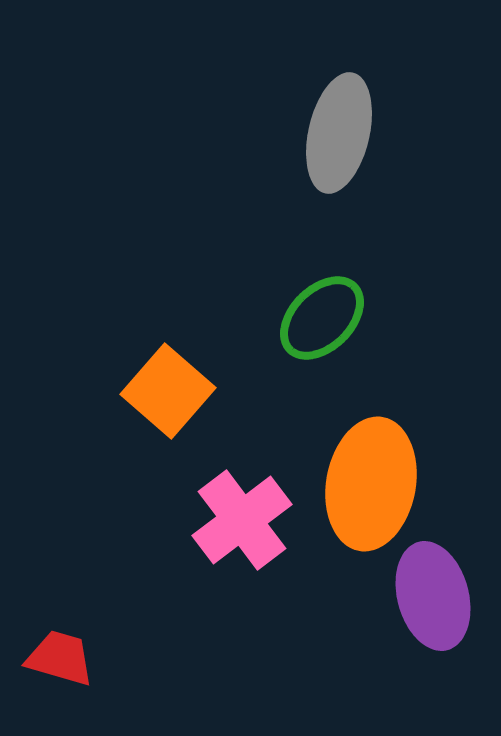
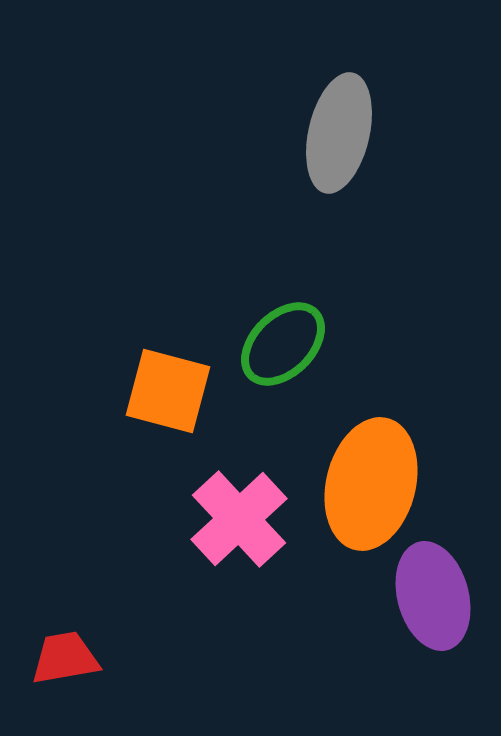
green ellipse: moved 39 px left, 26 px down
orange square: rotated 26 degrees counterclockwise
orange ellipse: rotated 4 degrees clockwise
pink cross: moved 3 px left, 1 px up; rotated 6 degrees counterclockwise
red trapezoid: moved 5 px right; rotated 26 degrees counterclockwise
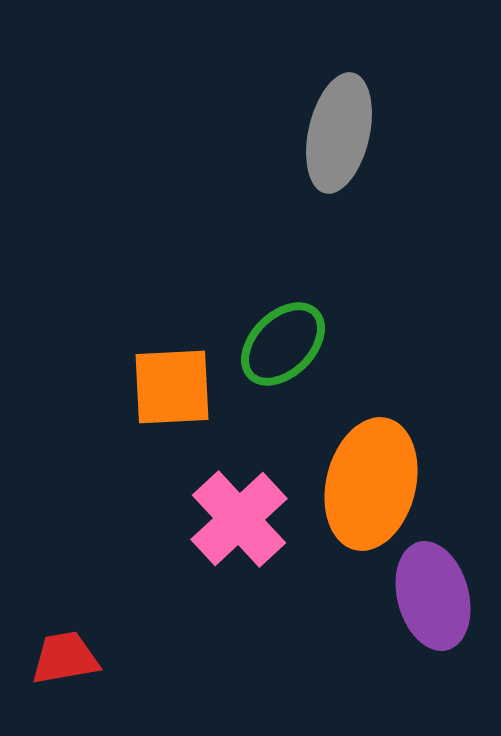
orange square: moved 4 px right, 4 px up; rotated 18 degrees counterclockwise
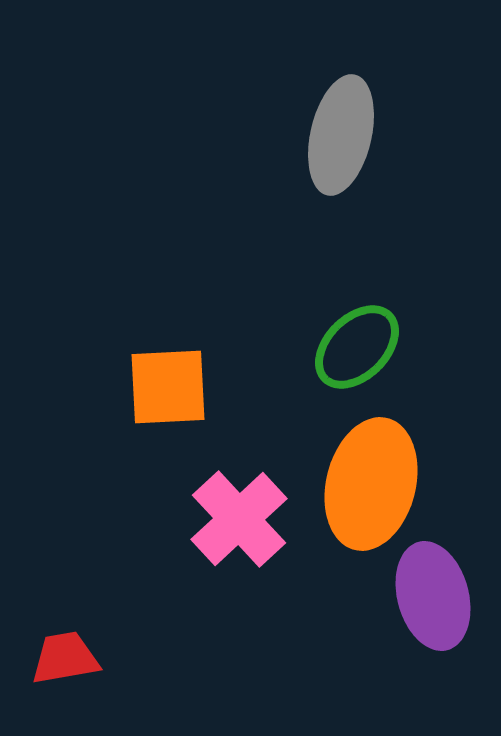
gray ellipse: moved 2 px right, 2 px down
green ellipse: moved 74 px right, 3 px down
orange square: moved 4 px left
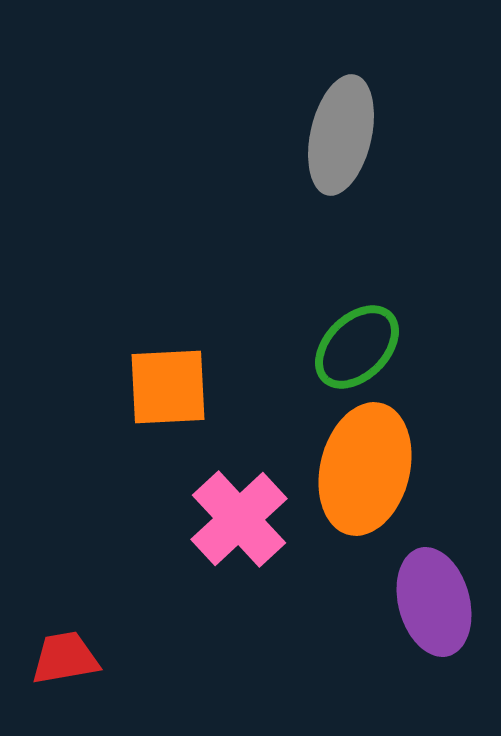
orange ellipse: moved 6 px left, 15 px up
purple ellipse: moved 1 px right, 6 px down
